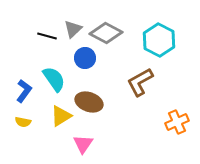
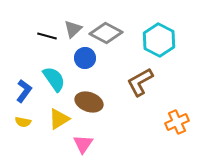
yellow triangle: moved 2 px left, 3 px down
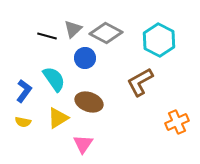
yellow triangle: moved 1 px left, 1 px up
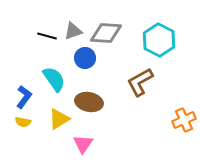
gray triangle: moved 2 px down; rotated 24 degrees clockwise
gray diamond: rotated 24 degrees counterclockwise
blue L-shape: moved 6 px down
brown ellipse: rotated 8 degrees counterclockwise
yellow triangle: moved 1 px right, 1 px down
orange cross: moved 7 px right, 2 px up
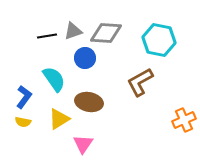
black line: rotated 24 degrees counterclockwise
cyan hexagon: rotated 16 degrees counterclockwise
